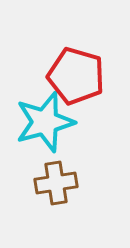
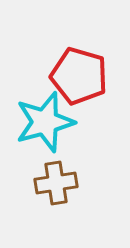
red pentagon: moved 3 px right
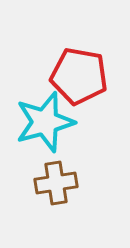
red pentagon: rotated 6 degrees counterclockwise
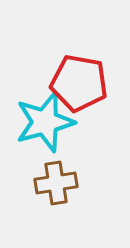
red pentagon: moved 7 px down
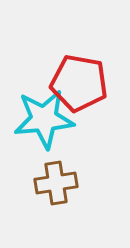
cyan star: moved 1 px left, 3 px up; rotated 10 degrees clockwise
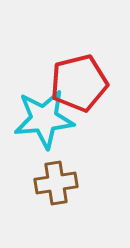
red pentagon: rotated 24 degrees counterclockwise
